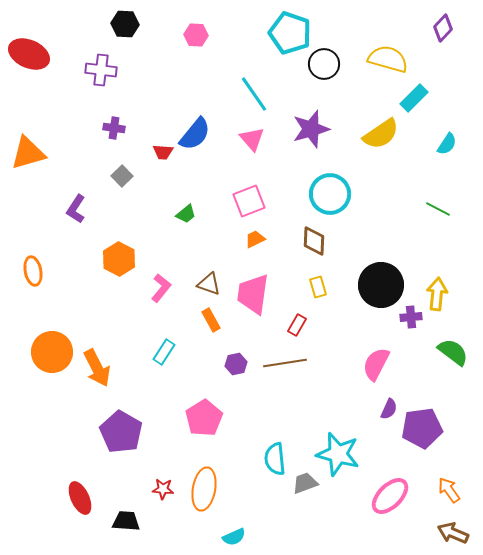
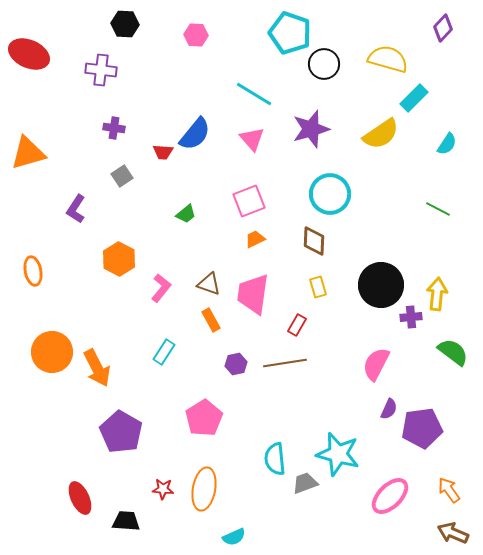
cyan line at (254, 94): rotated 24 degrees counterclockwise
gray square at (122, 176): rotated 10 degrees clockwise
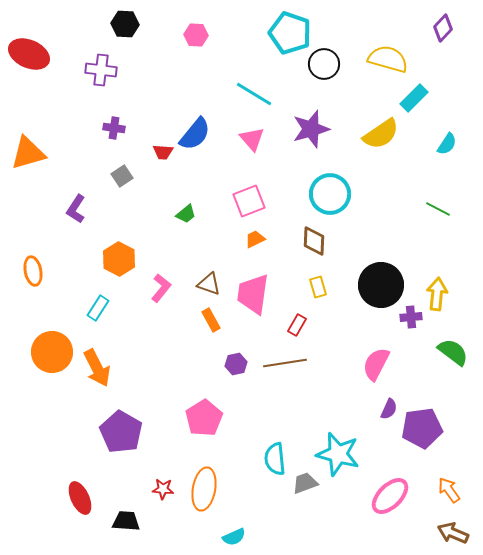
cyan rectangle at (164, 352): moved 66 px left, 44 px up
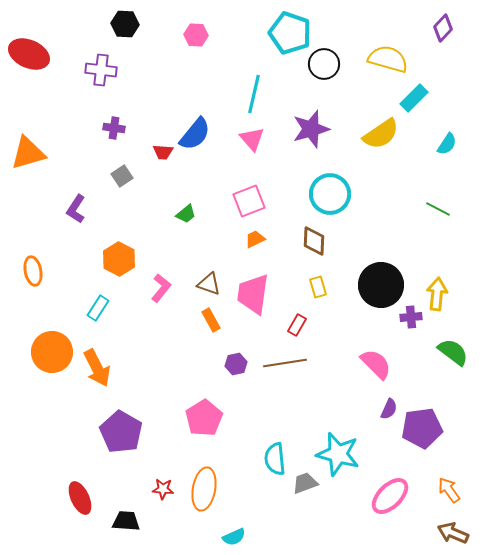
cyan line at (254, 94): rotated 72 degrees clockwise
pink semicircle at (376, 364): rotated 108 degrees clockwise
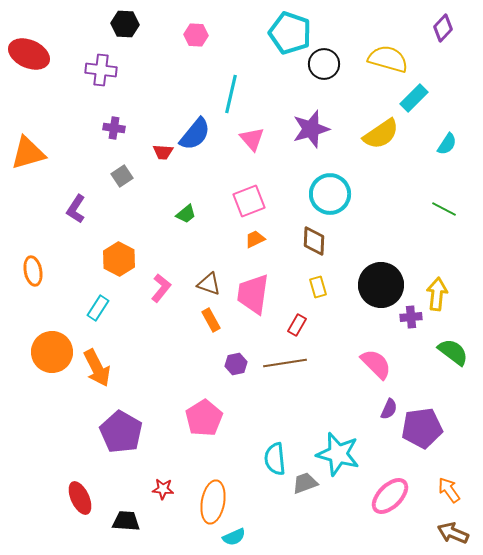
cyan line at (254, 94): moved 23 px left
green line at (438, 209): moved 6 px right
orange ellipse at (204, 489): moved 9 px right, 13 px down
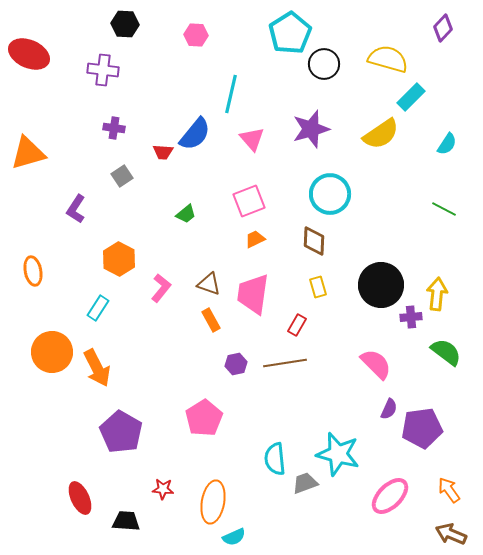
cyan pentagon at (290, 33): rotated 21 degrees clockwise
purple cross at (101, 70): moved 2 px right
cyan rectangle at (414, 98): moved 3 px left, 1 px up
green semicircle at (453, 352): moved 7 px left
brown arrow at (453, 533): moved 2 px left, 1 px down
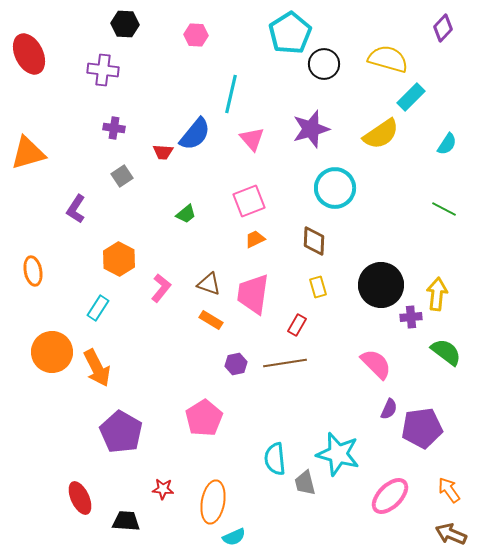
red ellipse at (29, 54): rotated 39 degrees clockwise
cyan circle at (330, 194): moved 5 px right, 6 px up
orange rectangle at (211, 320): rotated 30 degrees counterclockwise
gray trapezoid at (305, 483): rotated 84 degrees counterclockwise
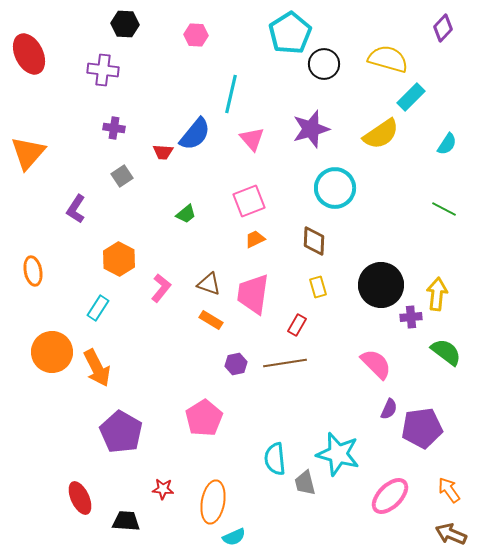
orange triangle at (28, 153): rotated 33 degrees counterclockwise
